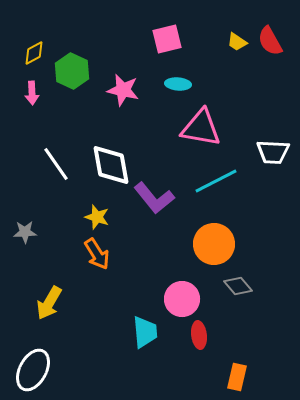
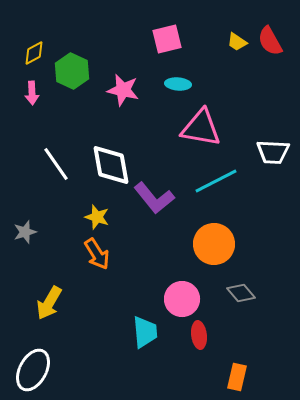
gray star: rotated 15 degrees counterclockwise
gray diamond: moved 3 px right, 7 px down
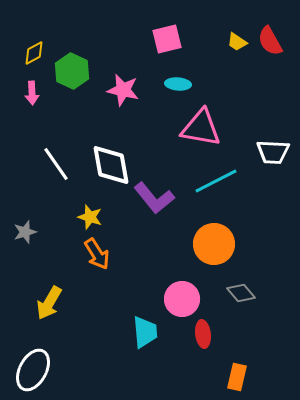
yellow star: moved 7 px left
red ellipse: moved 4 px right, 1 px up
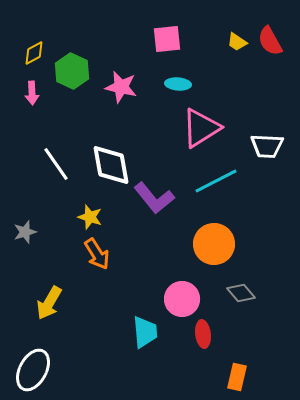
pink square: rotated 8 degrees clockwise
pink star: moved 2 px left, 3 px up
pink triangle: rotated 42 degrees counterclockwise
white trapezoid: moved 6 px left, 6 px up
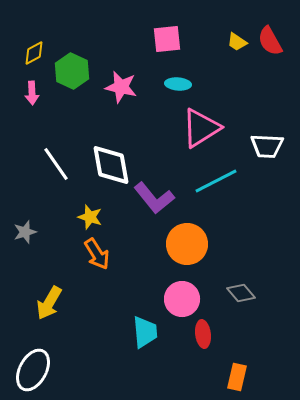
orange circle: moved 27 px left
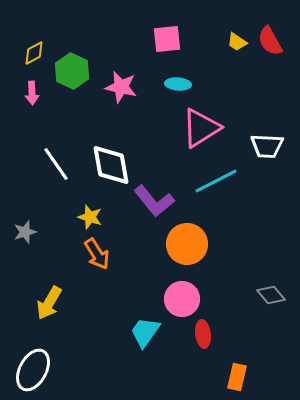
purple L-shape: moved 3 px down
gray diamond: moved 30 px right, 2 px down
cyan trapezoid: rotated 140 degrees counterclockwise
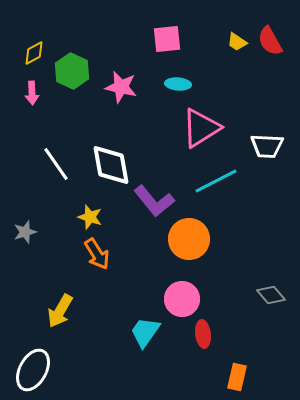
orange circle: moved 2 px right, 5 px up
yellow arrow: moved 11 px right, 8 px down
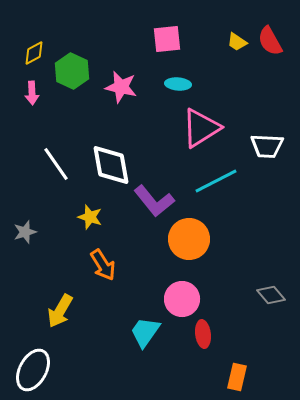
orange arrow: moved 6 px right, 11 px down
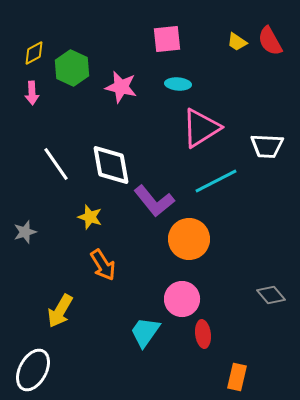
green hexagon: moved 3 px up
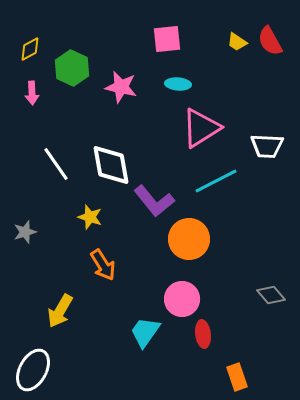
yellow diamond: moved 4 px left, 4 px up
orange rectangle: rotated 32 degrees counterclockwise
